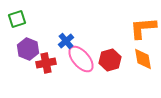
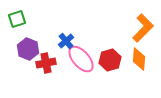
orange L-shape: rotated 140 degrees clockwise
orange diamond: moved 4 px left; rotated 15 degrees clockwise
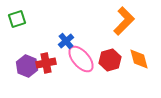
orange L-shape: moved 19 px left, 7 px up
purple hexagon: moved 1 px left, 17 px down
orange diamond: rotated 20 degrees counterclockwise
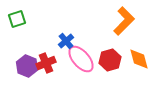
red cross: rotated 12 degrees counterclockwise
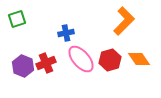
blue cross: moved 8 px up; rotated 28 degrees clockwise
orange diamond: rotated 20 degrees counterclockwise
purple hexagon: moved 4 px left
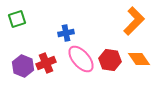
orange L-shape: moved 10 px right
red hexagon: rotated 25 degrees clockwise
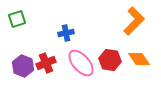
pink ellipse: moved 4 px down
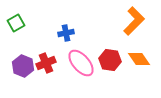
green square: moved 1 px left, 4 px down; rotated 12 degrees counterclockwise
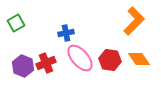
pink ellipse: moved 1 px left, 5 px up
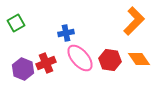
purple hexagon: moved 3 px down
